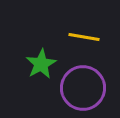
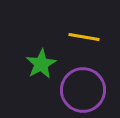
purple circle: moved 2 px down
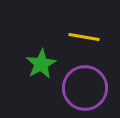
purple circle: moved 2 px right, 2 px up
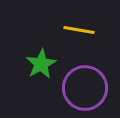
yellow line: moved 5 px left, 7 px up
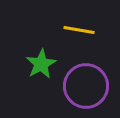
purple circle: moved 1 px right, 2 px up
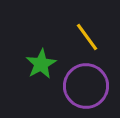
yellow line: moved 8 px right, 7 px down; rotated 44 degrees clockwise
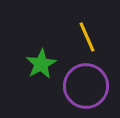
yellow line: rotated 12 degrees clockwise
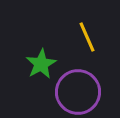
purple circle: moved 8 px left, 6 px down
